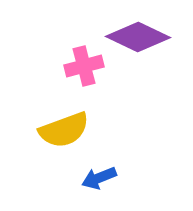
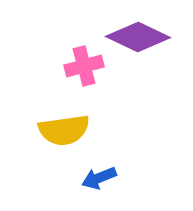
yellow semicircle: rotated 12 degrees clockwise
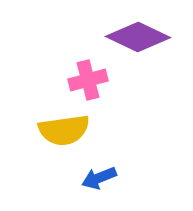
pink cross: moved 4 px right, 14 px down
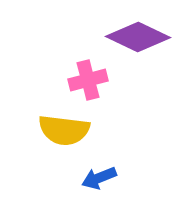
yellow semicircle: rotated 15 degrees clockwise
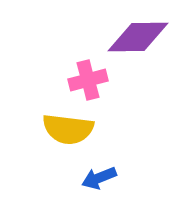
purple diamond: rotated 26 degrees counterclockwise
yellow semicircle: moved 4 px right, 1 px up
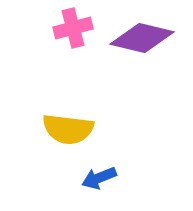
purple diamond: moved 4 px right, 1 px down; rotated 14 degrees clockwise
pink cross: moved 15 px left, 52 px up
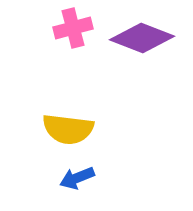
purple diamond: rotated 8 degrees clockwise
blue arrow: moved 22 px left
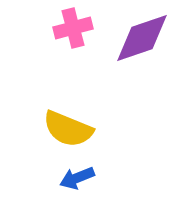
purple diamond: rotated 40 degrees counterclockwise
yellow semicircle: rotated 15 degrees clockwise
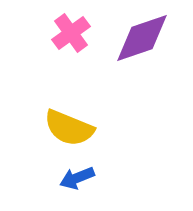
pink cross: moved 2 px left, 5 px down; rotated 21 degrees counterclockwise
yellow semicircle: moved 1 px right, 1 px up
